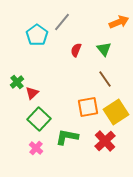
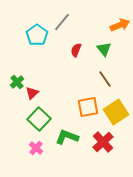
orange arrow: moved 1 px right, 3 px down
green L-shape: rotated 10 degrees clockwise
red cross: moved 2 px left, 1 px down
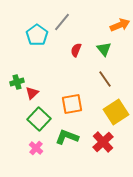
green cross: rotated 24 degrees clockwise
orange square: moved 16 px left, 3 px up
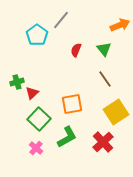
gray line: moved 1 px left, 2 px up
green L-shape: rotated 130 degrees clockwise
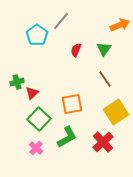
gray line: moved 1 px down
green triangle: rotated 14 degrees clockwise
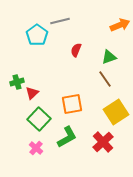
gray line: moved 1 px left; rotated 36 degrees clockwise
green triangle: moved 5 px right, 8 px down; rotated 35 degrees clockwise
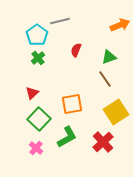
green cross: moved 21 px right, 24 px up; rotated 24 degrees counterclockwise
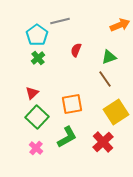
green square: moved 2 px left, 2 px up
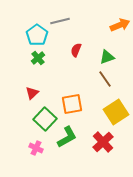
green triangle: moved 2 px left
green square: moved 8 px right, 2 px down
pink cross: rotated 16 degrees counterclockwise
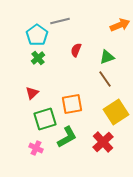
green square: rotated 30 degrees clockwise
